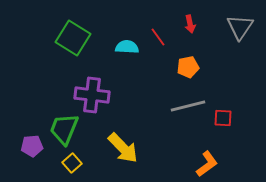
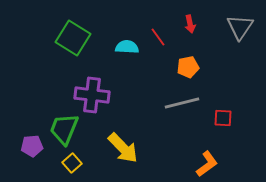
gray line: moved 6 px left, 3 px up
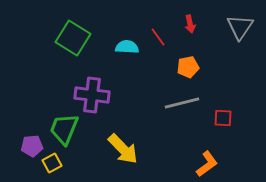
yellow arrow: moved 1 px down
yellow square: moved 20 px left; rotated 12 degrees clockwise
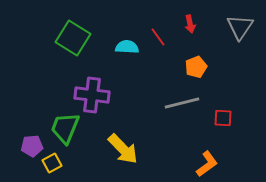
orange pentagon: moved 8 px right; rotated 10 degrees counterclockwise
green trapezoid: moved 1 px right, 1 px up
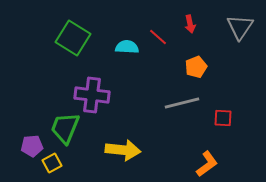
red line: rotated 12 degrees counterclockwise
yellow arrow: moved 1 px down; rotated 40 degrees counterclockwise
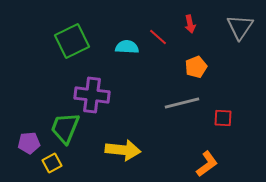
green square: moved 1 px left, 3 px down; rotated 32 degrees clockwise
purple pentagon: moved 3 px left, 3 px up
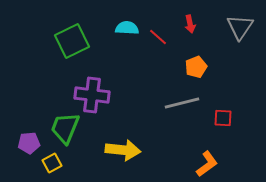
cyan semicircle: moved 19 px up
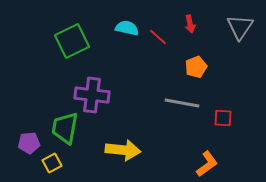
cyan semicircle: rotated 10 degrees clockwise
gray line: rotated 24 degrees clockwise
green trapezoid: rotated 12 degrees counterclockwise
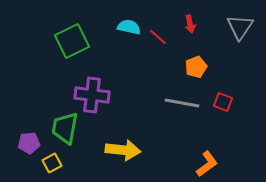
cyan semicircle: moved 2 px right, 1 px up
red square: moved 16 px up; rotated 18 degrees clockwise
